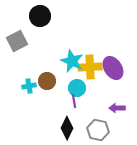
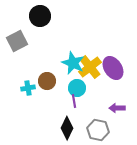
cyan star: moved 1 px right, 2 px down
yellow cross: rotated 35 degrees counterclockwise
cyan cross: moved 1 px left, 2 px down
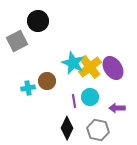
black circle: moved 2 px left, 5 px down
cyan circle: moved 13 px right, 9 px down
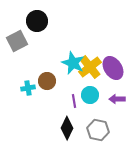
black circle: moved 1 px left
cyan circle: moved 2 px up
purple arrow: moved 9 px up
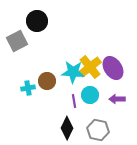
cyan star: moved 9 px down; rotated 20 degrees counterclockwise
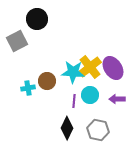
black circle: moved 2 px up
purple line: rotated 16 degrees clockwise
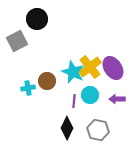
cyan star: rotated 20 degrees clockwise
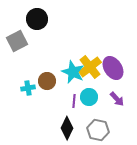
cyan circle: moved 1 px left, 2 px down
purple arrow: rotated 133 degrees counterclockwise
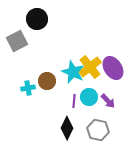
purple arrow: moved 9 px left, 2 px down
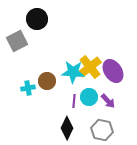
purple ellipse: moved 3 px down
cyan star: rotated 20 degrees counterclockwise
gray hexagon: moved 4 px right
